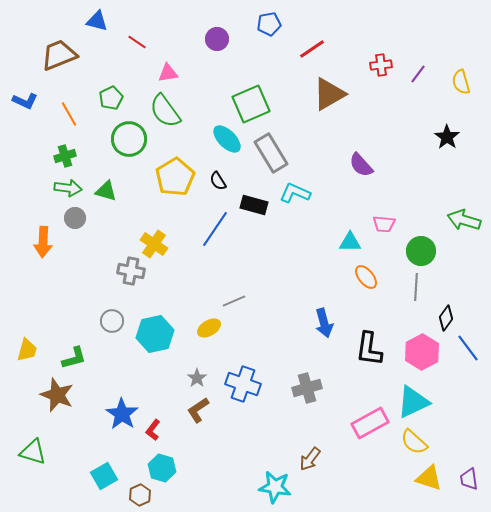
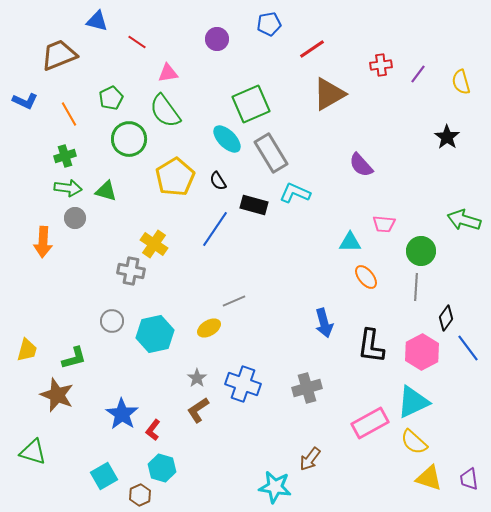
black L-shape at (369, 349): moved 2 px right, 3 px up
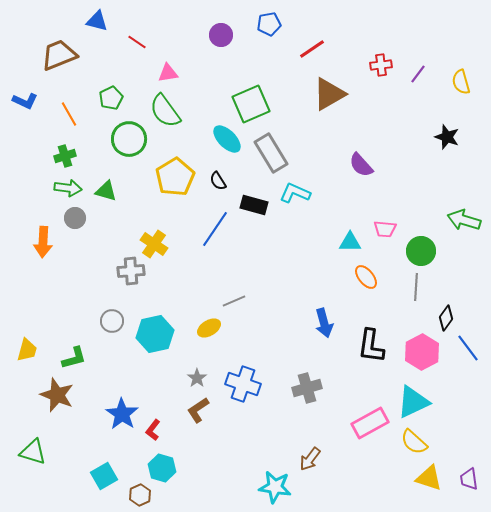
purple circle at (217, 39): moved 4 px right, 4 px up
black star at (447, 137): rotated 15 degrees counterclockwise
pink trapezoid at (384, 224): moved 1 px right, 5 px down
gray cross at (131, 271): rotated 16 degrees counterclockwise
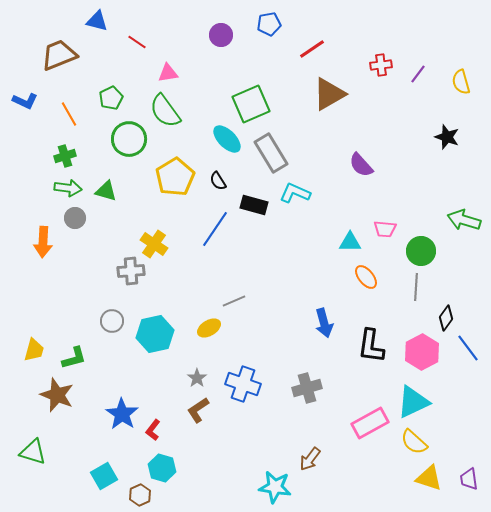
yellow trapezoid at (27, 350): moved 7 px right
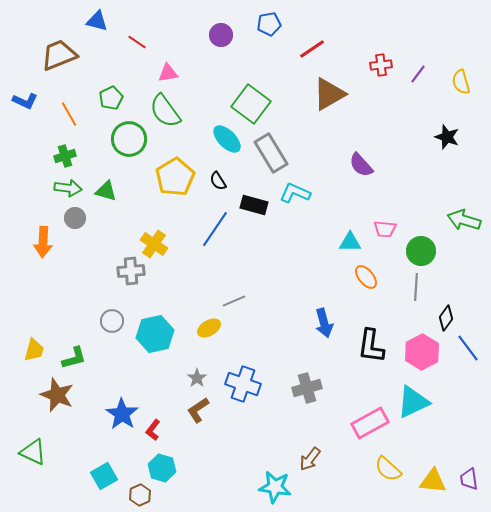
green square at (251, 104): rotated 30 degrees counterclockwise
yellow semicircle at (414, 442): moved 26 px left, 27 px down
green triangle at (33, 452): rotated 8 degrees clockwise
yellow triangle at (429, 478): moved 4 px right, 3 px down; rotated 12 degrees counterclockwise
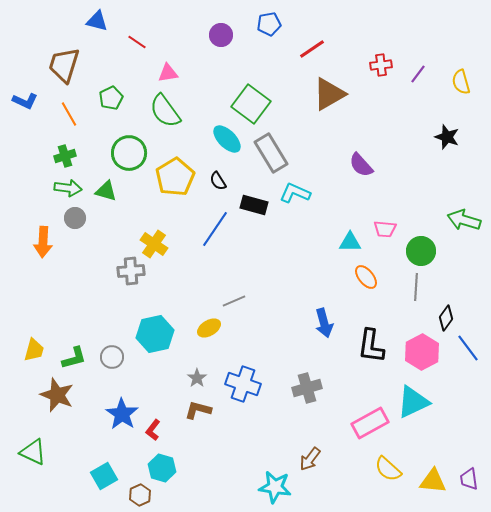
brown trapezoid at (59, 55): moved 5 px right, 10 px down; rotated 51 degrees counterclockwise
green circle at (129, 139): moved 14 px down
gray circle at (112, 321): moved 36 px down
brown L-shape at (198, 410): rotated 48 degrees clockwise
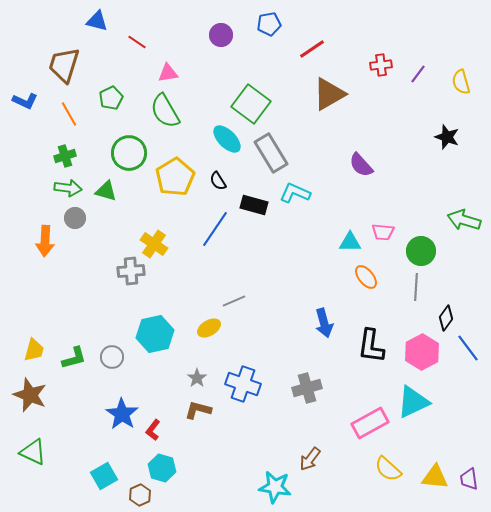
green semicircle at (165, 111): rotated 6 degrees clockwise
pink trapezoid at (385, 229): moved 2 px left, 3 px down
orange arrow at (43, 242): moved 2 px right, 1 px up
brown star at (57, 395): moved 27 px left
yellow triangle at (433, 481): moved 2 px right, 4 px up
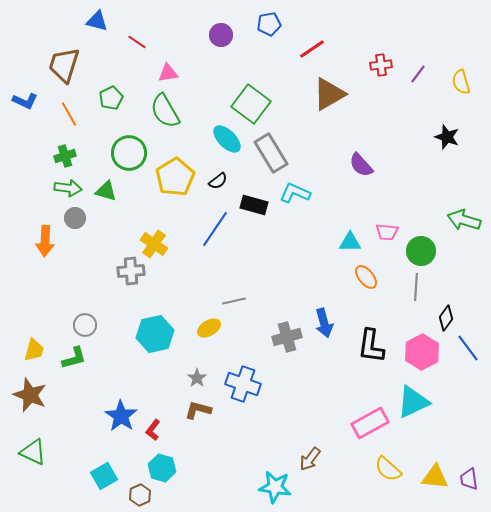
black semicircle at (218, 181): rotated 96 degrees counterclockwise
pink trapezoid at (383, 232): moved 4 px right
gray line at (234, 301): rotated 10 degrees clockwise
gray circle at (112, 357): moved 27 px left, 32 px up
gray cross at (307, 388): moved 20 px left, 51 px up
blue star at (122, 414): moved 1 px left, 2 px down
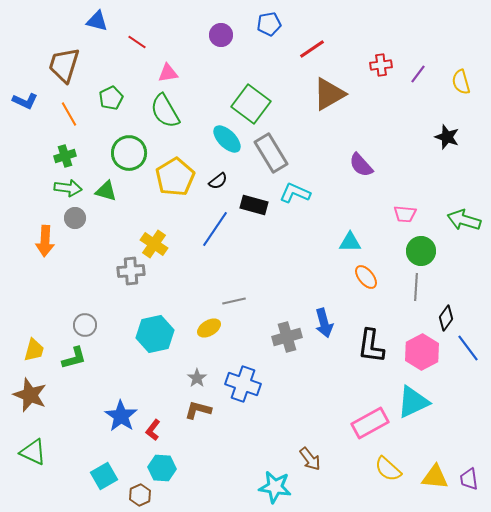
pink trapezoid at (387, 232): moved 18 px right, 18 px up
brown arrow at (310, 459): rotated 75 degrees counterclockwise
cyan hexagon at (162, 468): rotated 12 degrees counterclockwise
